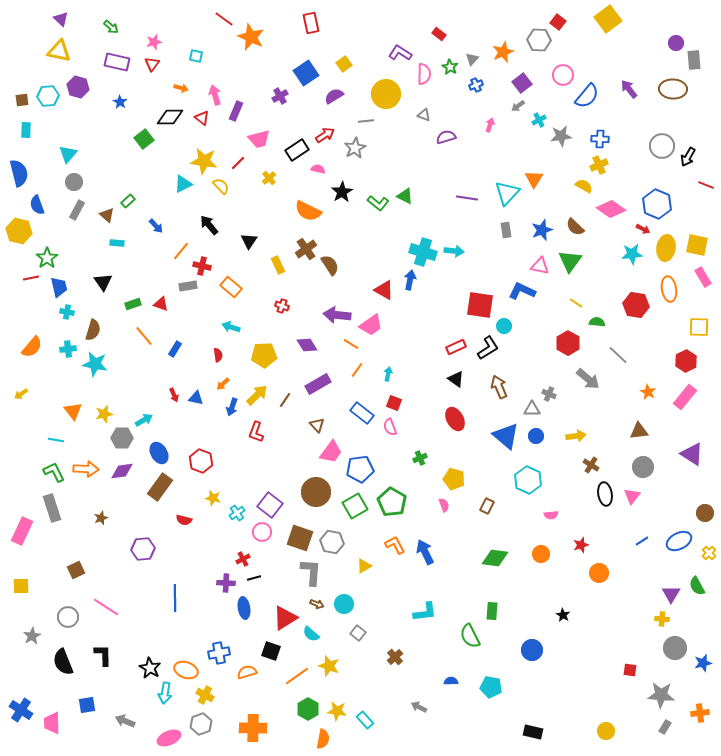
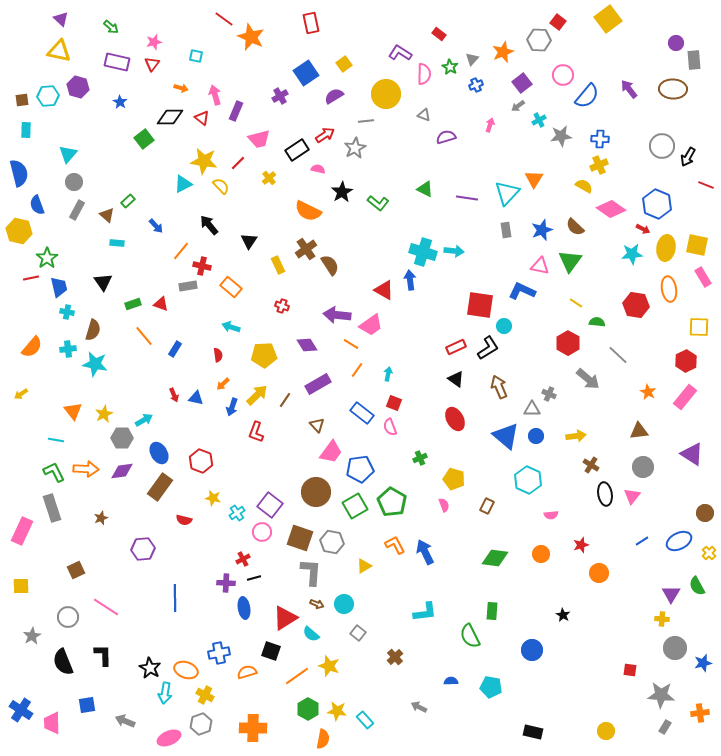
green triangle at (405, 196): moved 20 px right, 7 px up
blue arrow at (410, 280): rotated 18 degrees counterclockwise
yellow star at (104, 414): rotated 12 degrees counterclockwise
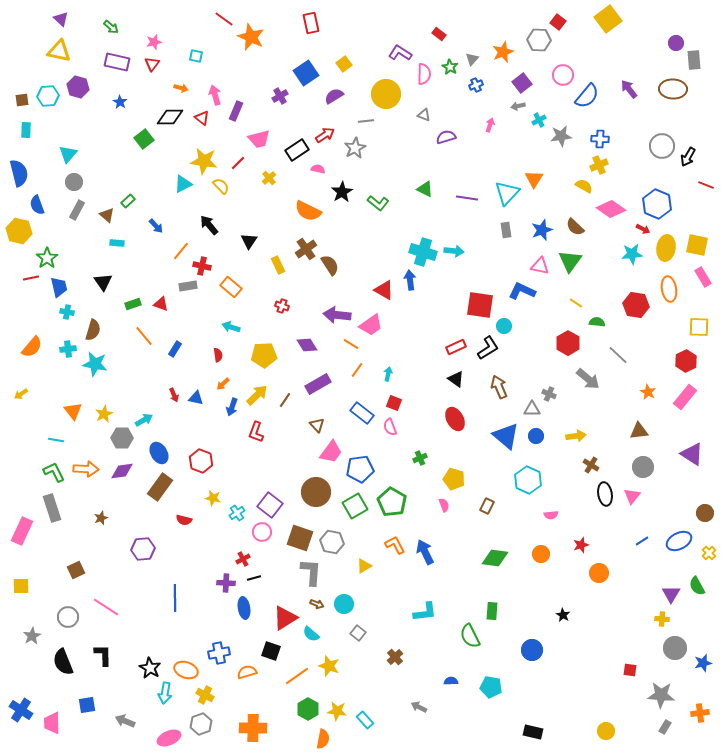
gray arrow at (518, 106): rotated 24 degrees clockwise
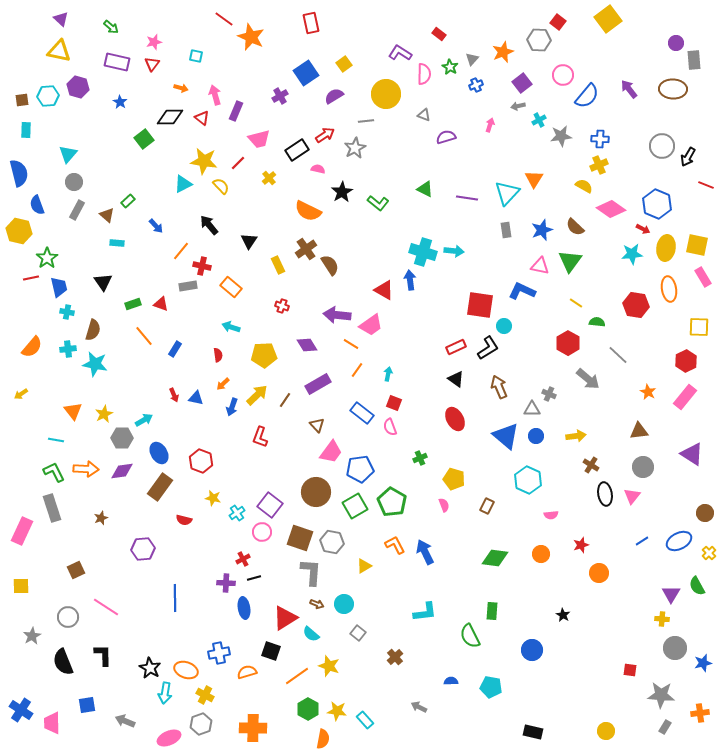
red L-shape at (256, 432): moved 4 px right, 5 px down
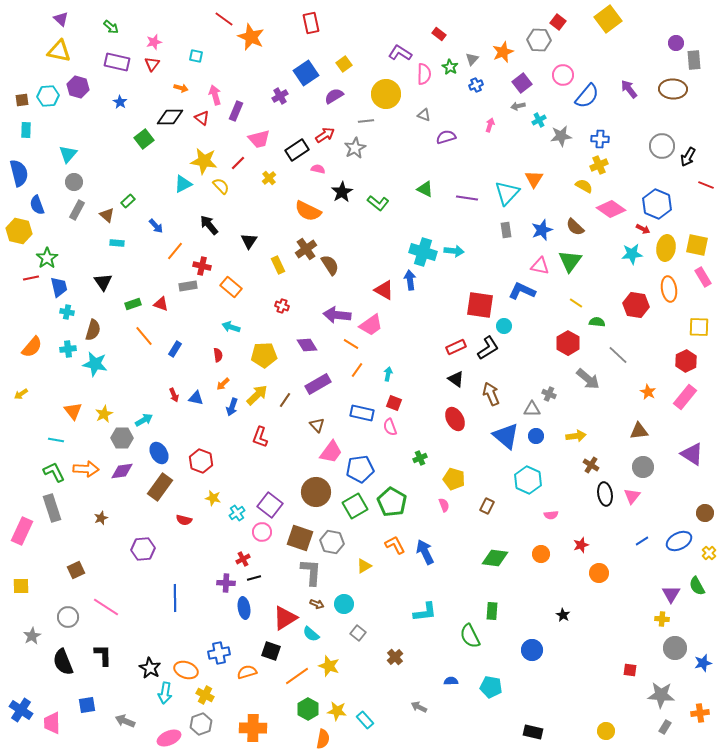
orange line at (181, 251): moved 6 px left
brown arrow at (499, 387): moved 8 px left, 7 px down
blue rectangle at (362, 413): rotated 25 degrees counterclockwise
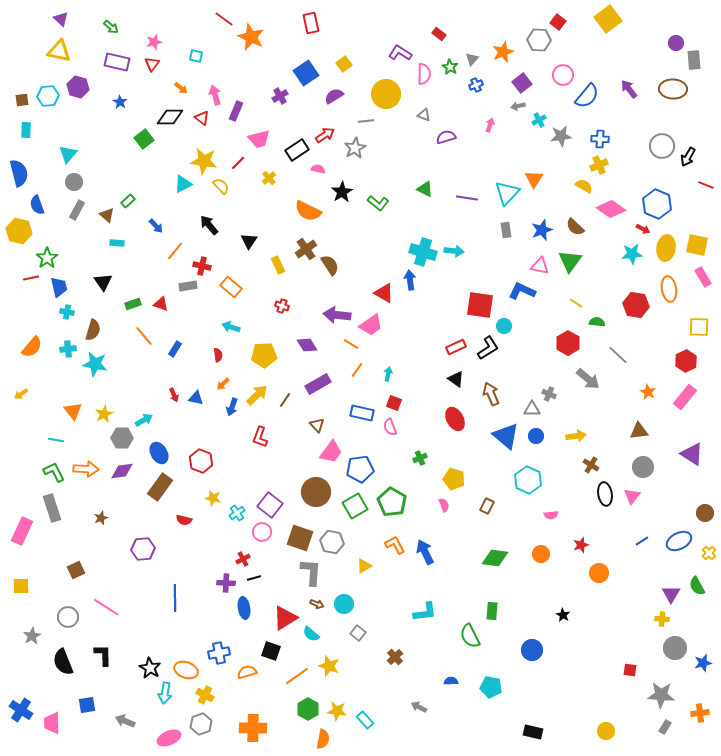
orange arrow at (181, 88): rotated 24 degrees clockwise
red triangle at (384, 290): moved 3 px down
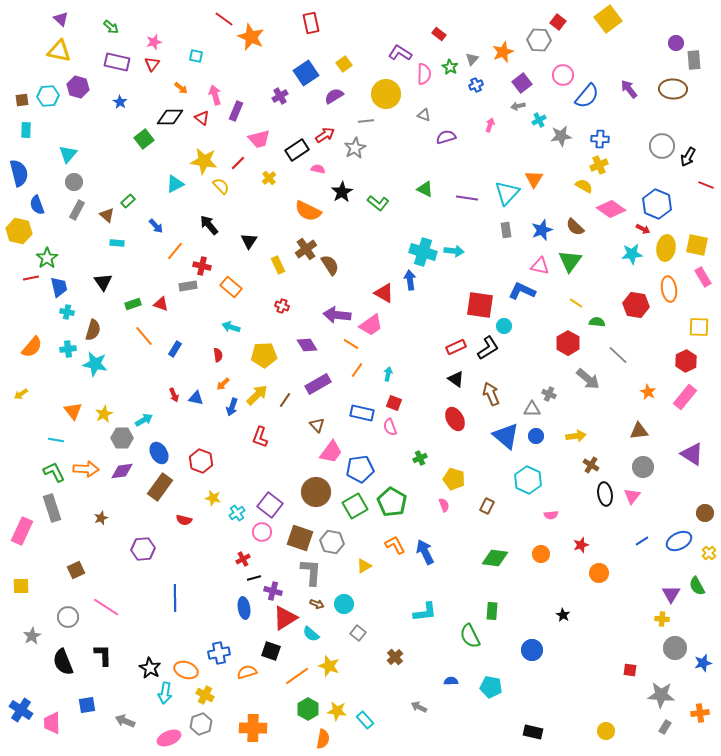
cyan triangle at (183, 184): moved 8 px left
purple cross at (226, 583): moved 47 px right, 8 px down; rotated 12 degrees clockwise
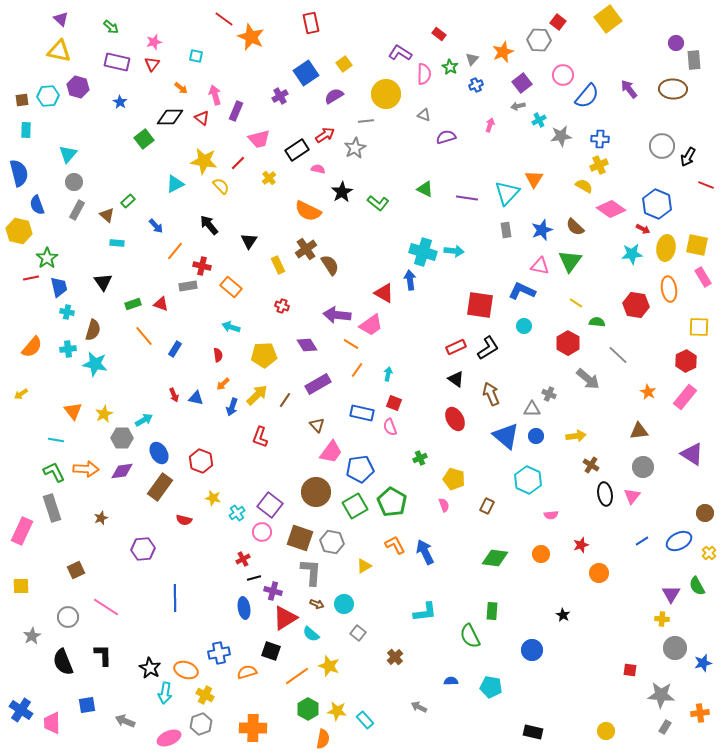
cyan circle at (504, 326): moved 20 px right
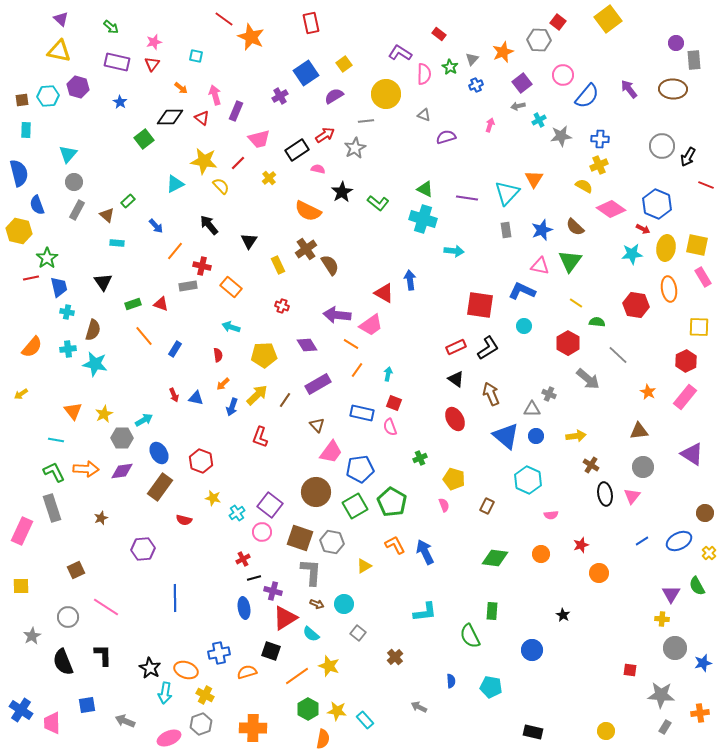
cyan cross at (423, 252): moved 33 px up
blue semicircle at (451, 681): rotated 88 degrees clockwise
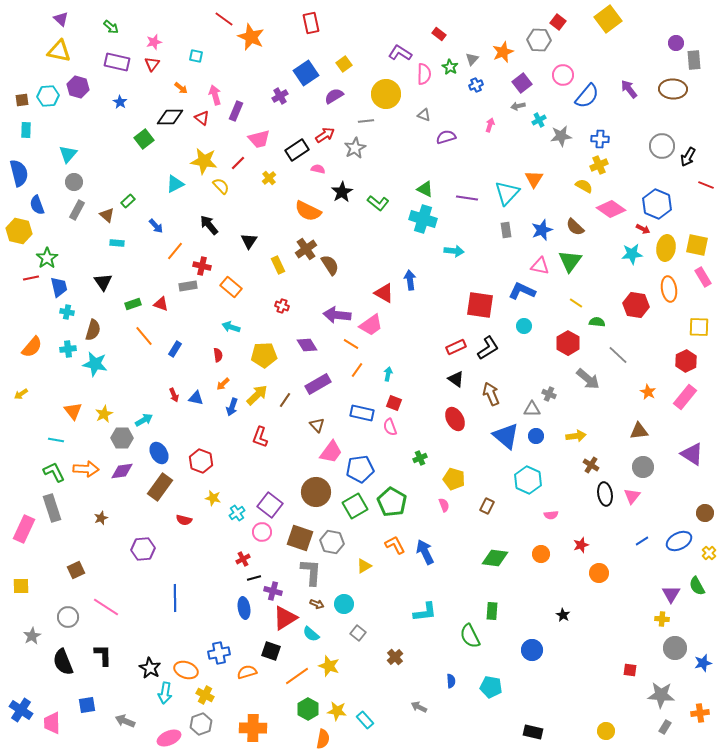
pink rectangle at (22, 531): moved 2 px right, 2 px up
